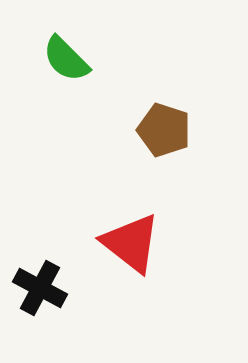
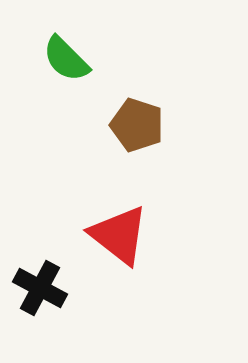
brown pentagon: moved 27 px left, 5 px up
red triangle: moved 12 px left, 8 px up
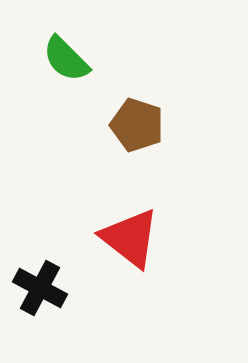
red triangle: moved 11 px right, 3 px down
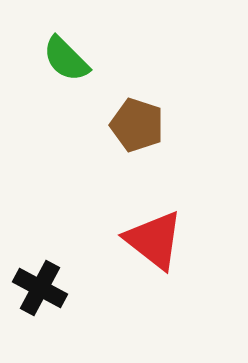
red triangle: moved 24 px right, 2 px down
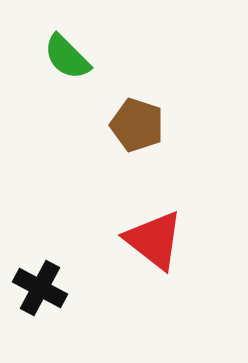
green semicircle: moved 1 px right, 2 px up
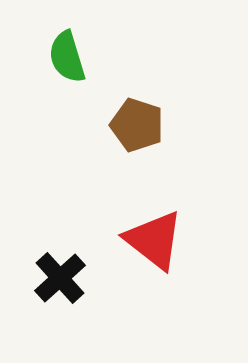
green semicircle: rotated 28 degrees clockwise
black cross: moved 20 px right, 10 px up; rotated 20 degrees clockwise
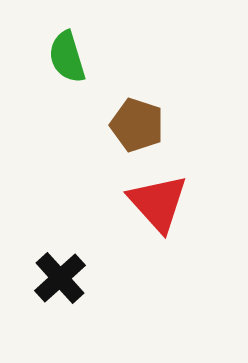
red triangle: moved 4 px right, 37 px up; rotated 10 degrees clockwise
